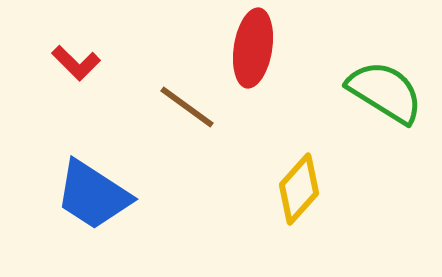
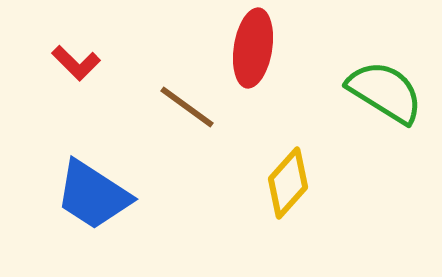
yellow diamond: moved 11 px left, 6 px up
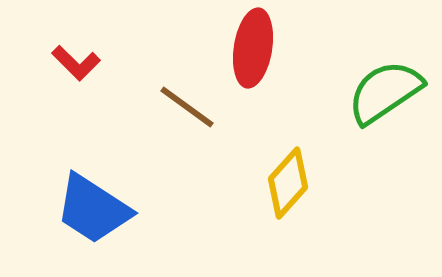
green semicircle: rotated 66 degrees counterclockwise
blue trapezoid: moved 14 px down
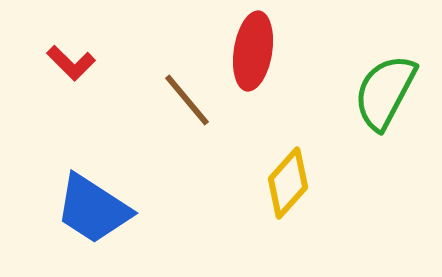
red ellipse: moved 3 px down
red L-shape: moved 5 px left
green semicircle: rotated 28 degrees counterclockwise
brown line: moved 7 px up; rotated 14 degrees clockwise
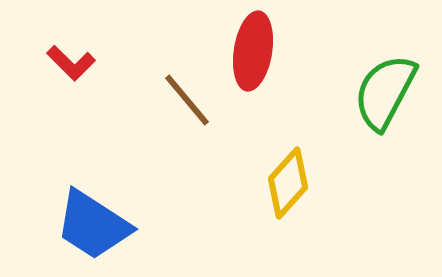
blue trapezoid: moved 16 px down
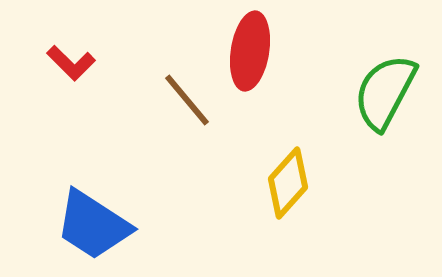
red ellipse: moved 3 px left
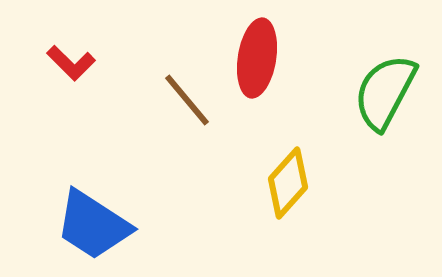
red ellipse: moved 7 px right, 7 px down
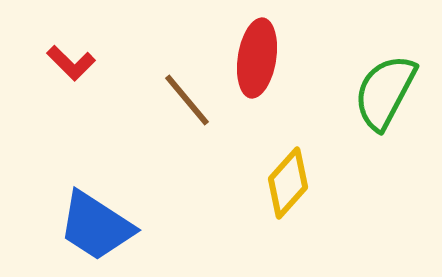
blue trapezoid: moved 3 px right, 1 px down
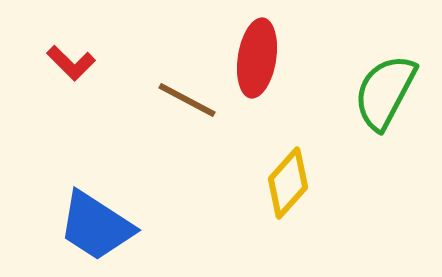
brown line: rotated 22 degrees counterclockwise
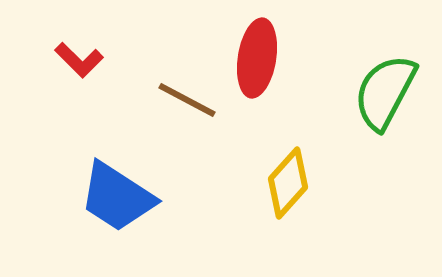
red L-shape: moved 8 px right, 3 px up
blue trapezoid: moved 21 px right, 29 px up
